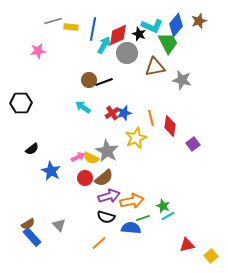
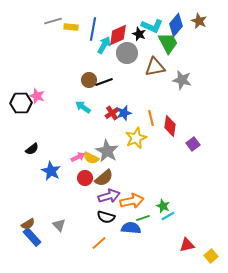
brown star at (199, 21): rotated 28 degrees counterclockwise
pink star at (38, 51): moved 1 px left, 45 px down; rotated 28 degrees clockwise
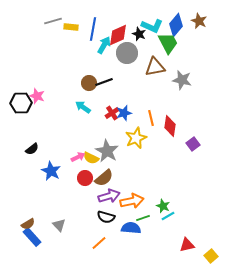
brown circle at (89, 80): moved 3 px down
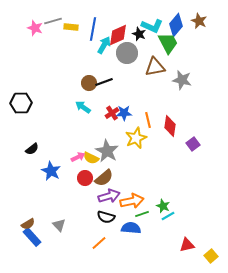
pink star at (37, 96): moved 2 px left, 68 px up
blue star at (124, 113): rotated 14 degrees clockwise
orange line at (151, 118): moved 3 px left, 2 px down
green line at (143, 218): moved 1 px left, 4 px up
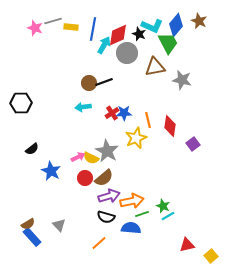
cyan arrow at (83, 107): rotated 42 degrees counterclockwise
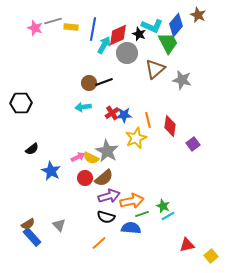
brown star at (199, 21): moved 1 px left, 6 px up
brown triangle at (155, 67): moved 2 px down; rotated 30 degrees counterclockwise
blue star at (124, 113): moved 2 px down
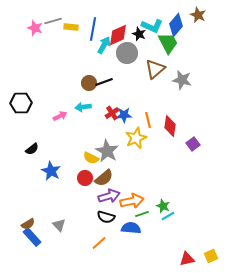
pink arrow at (78, 157): moved 18 px left, 41 px up
red triangle at (187, 245): moved 14 px down
yellow square at (211, 256): rotated 16 degrees clockwise
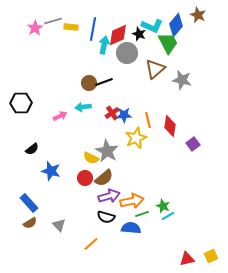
pink star at (35, 28): rotated 21 degrees clockwise
cyan arrow at (104, 45): rotated 18 degrees counterclockwise
blue star at (51, 171): rotated 12 degrees counterclockwise
brown semicircle at (28, 224): moved 2 px right, 1 px up
blue rectangle at (32, 237): moved 3 px left, 34 px up
orange line at (99, 243): moved 8 px left, 1 px down
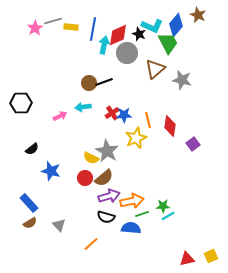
green star at (163, 206): rotated 24 degrees counterclockwise
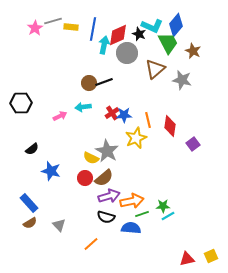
brown star at (198, 15): moved 5 px left, 36 px down
